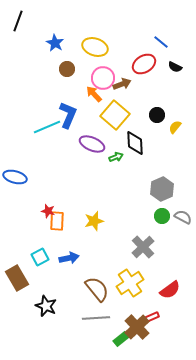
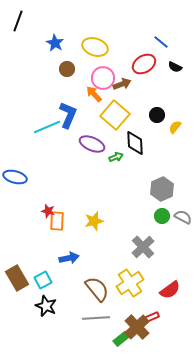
cyan square: moved 3 px right, 23 px down
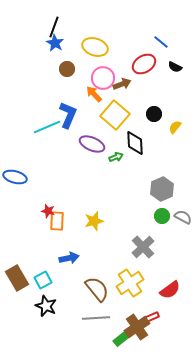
black line: moved 36 px right, 6 px down
black circle: moved 3 px left, 1 px up
brown cross: rotated 10 degrees clockwise
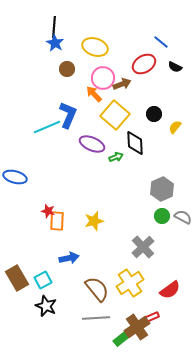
black line: rotated 15 degrees counterclockwise
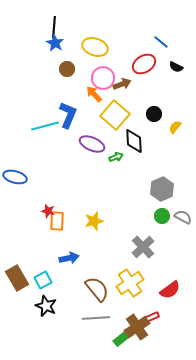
black semicircle: moved 1 px right
cyan line: moved 2 px left, 1 px up; rotated 8 degrees clockwise
black diamond: moved 1 px left, 2 px up
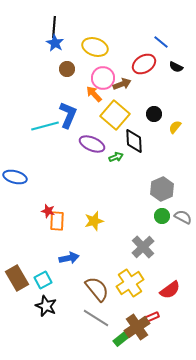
gray line: rotated 36 degrees clockwise
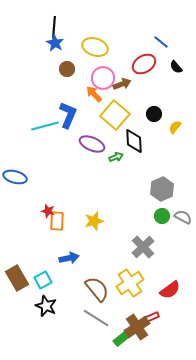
black semicircle: rotated 24 degrees clockwise
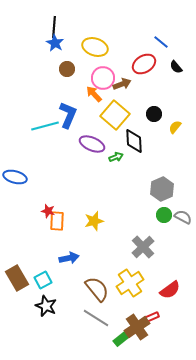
green circle: moved 2 px right, 1 px up
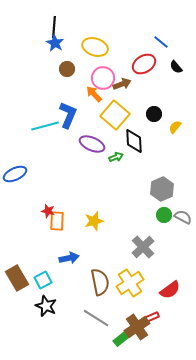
blue ellipse: moved 3 px up; rotated 40 degrees counterclockwise
brown semicircle: moved 3 px right, 7 px up; rotated 28 degrees clockwise
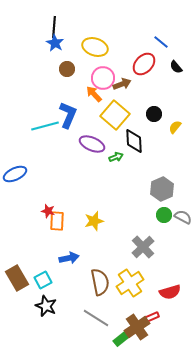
red ellipse: rotated 15 degrees counterclockwise
red semicircle: moved 2 px down; rotated 20 degrees clockwise
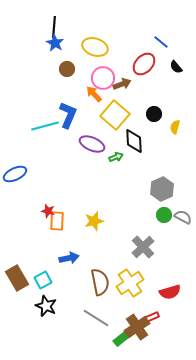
yellow semicircle: rotated 24 degrees counterclockwise
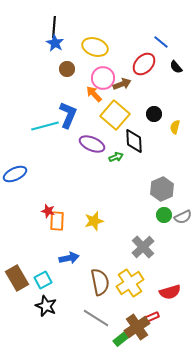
gray semicircle: rotated 126 degrees clockwise
